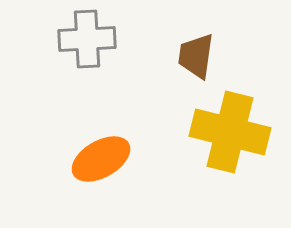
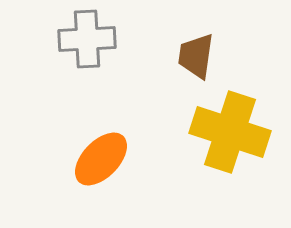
yellow cross: rotated 4 degrees clockwise
orange ellipse: rotated 16 degrees counterclockwise
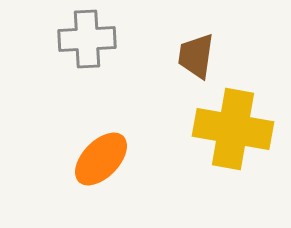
yellow cross: moved 3 px right, 3 px up; rotated 8 degrees counterclockwise
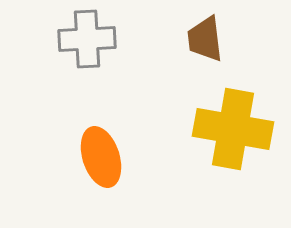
brown trapezoid: moved 9 px right, 17 px up; rotated 15 degrees counterclockwise
orange ellipse: moved 2 px up; rotated 62 degrees counterclockwise
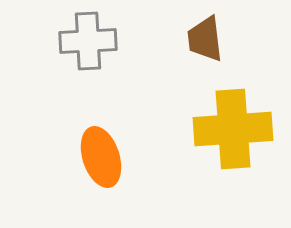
gray cross: moved 1 px right, 2 px down
yellow cross: rotated 14 degrees counterclockwise
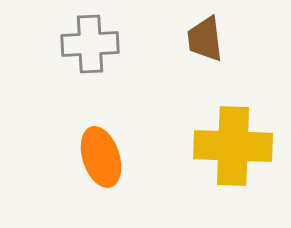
gray cross: moved 2 px right, 3 px down
yellow cross: moved 17 px down; rotated 6 degrees clockwise
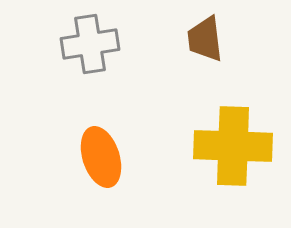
gray cross: rotated 6 degrees counterclockwise
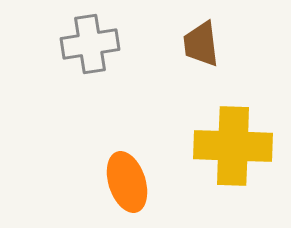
brown trapezoid: moved 4 px left, 5 px down
orange ellipse: moved 26 px right, 25 px down
